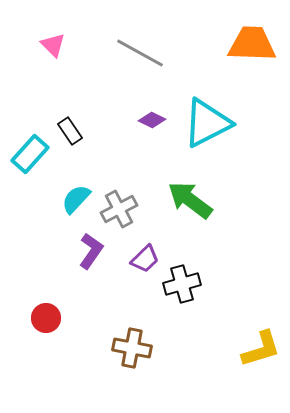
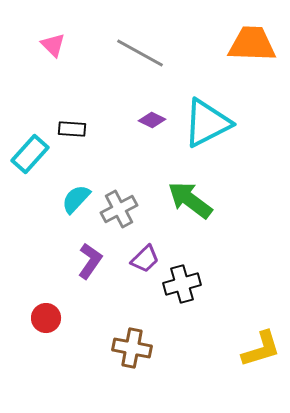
black rectangle: moved 2 px right, 2 px up; rotated 52 degrees counterclockwise
purple L-shape: moved 1 px left, 10 px down
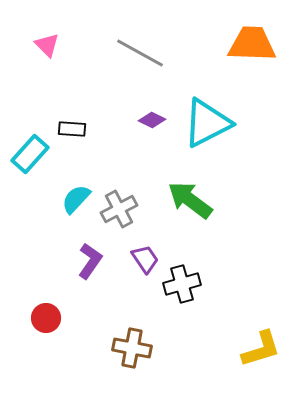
pink triangle: moved 6 px left
purple trapezoid: rotated 80 degrees counterclockwise
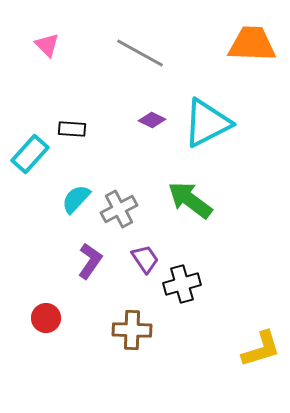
brown cross: moved 18 px up; rotated 9 degrees counterclockwise
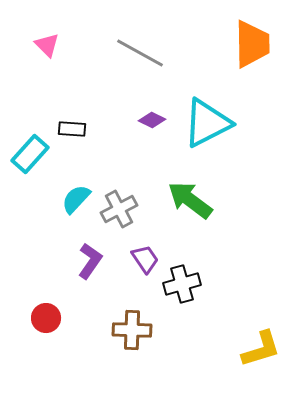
orange trapezoid: rotated 87 degrees clockwise
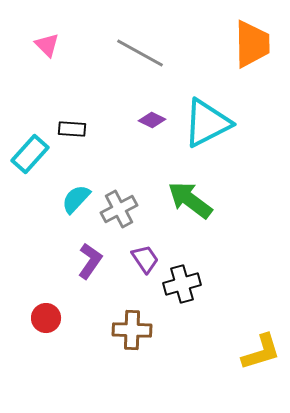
yellow L-shape: moved 3 px down
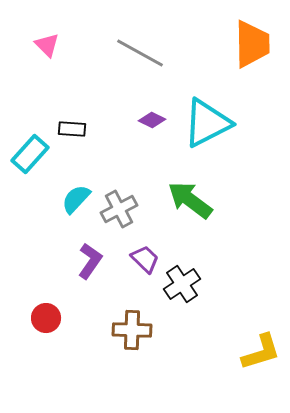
purple trapezoid: rotated 12 degrees counterclockwise
black cross: rotated 18 degrees counterclockwise
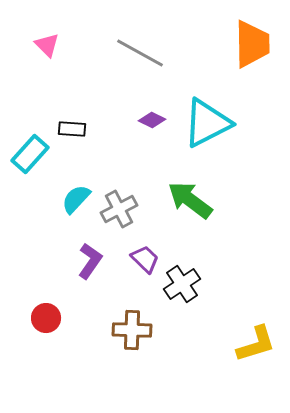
yellow L-shape: moved 5 px left, 8 px up
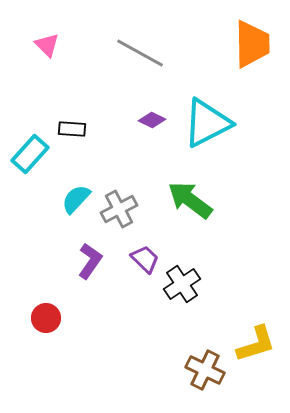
brown cross: moved 73 px right, 40 px down; rotated 24 degrees clockwise
